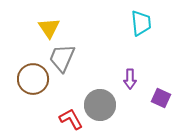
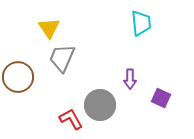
brown circle: moved 15 px left, 2 px up
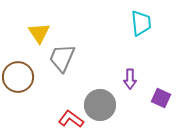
yellow triangle: moved 10 px left, 5 px down
red L-shape: rotated 25 degrees counterclockwise
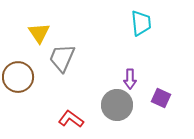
gray circle: moved 17 px right
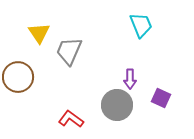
cyan trapezoid: moved 2 px down; rotated 16 degrees counterclockwise
gray trapezoid: moved 7 px right, 7 px up
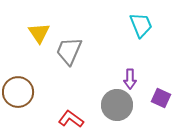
brown circle: moved 15 px down
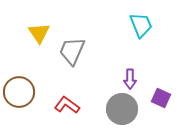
gray trapezoid: moved 3 px right
brown circle: moved 1 px right
gray circle: moved 5 px right, 4 px down
red L-shape: moved 4 px left, 14 px up
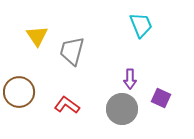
yellow triangle: moved 2 px left, 3 px down
gray trapezoid: rotated 8 degrees counterclockwise
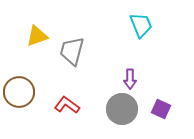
yellow triangle: rotated 45 degrees clockwise
purple square: moved 11 px down
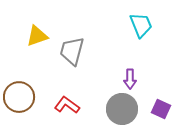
brown circle: moved 5 px down
